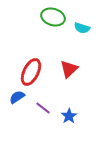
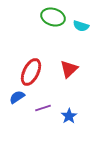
cyan semicircle: moved 1 px left, 2 px up
purple line: rotated 56 degrees counterclockwise
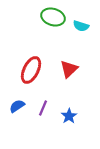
red ellipse: moved 2 px up
blue semicircle: moved 9 px down
purple line: rotated 49 degrees counterclockwise
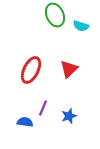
green ellipse: moved 2 px right, 2 px up; rotated 50 degrees clockwise
blue semicircle: moved 8 px right, 16 px down; rotated 42 degrees clockwise
blue star: rotated 14 degrees clockwise
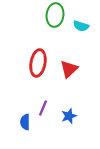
green ellipse: rotated 30 degrees clockwise
red ellipse: moved 7 px right, 7 px up; rotated 16 degrees counterclockwise
blue semicircle: rotated 98 degrees counterclockwise
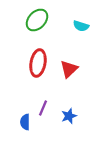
green ellipse: moved 18 px left, 5 px down; rotated 35 degrees clockwise
